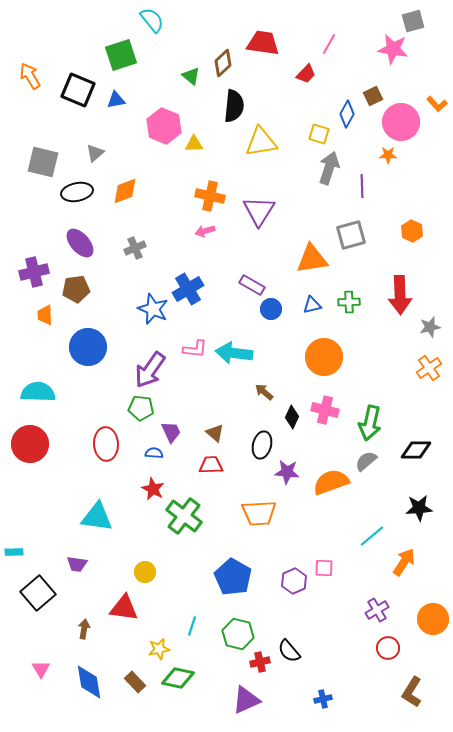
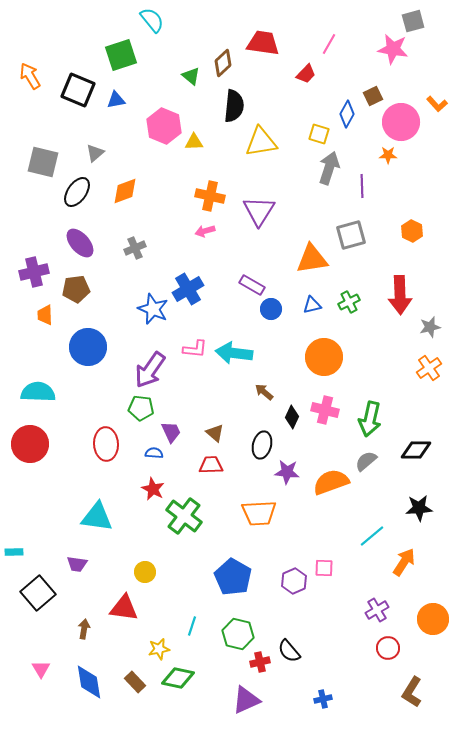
yellow triangle at (194, 144): moved 2 px up
black ellipse at (77, 192): rotated 44 degrees counterclockwise
green cross at (349, 302): rotated 25 degrees counterclockwise
green arrow at (370, 423): moved 4 px up
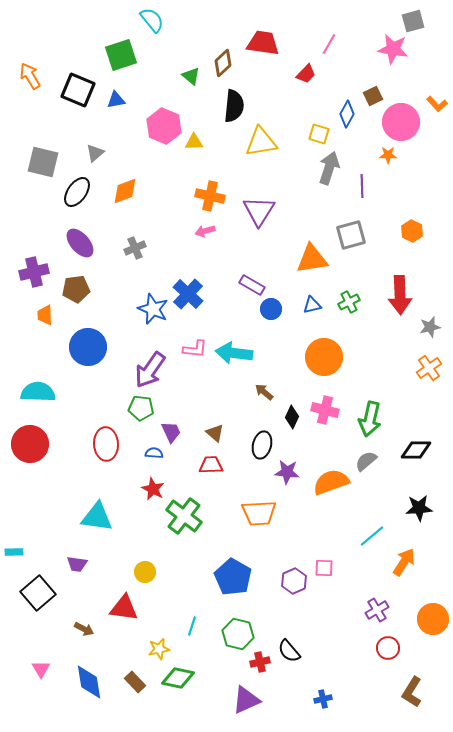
blue cross at (188, 289): moved 5 px down; rotated 16 degrees counterclockwise
brown arrow at (84, 629): rotated 108 degrees clockwise
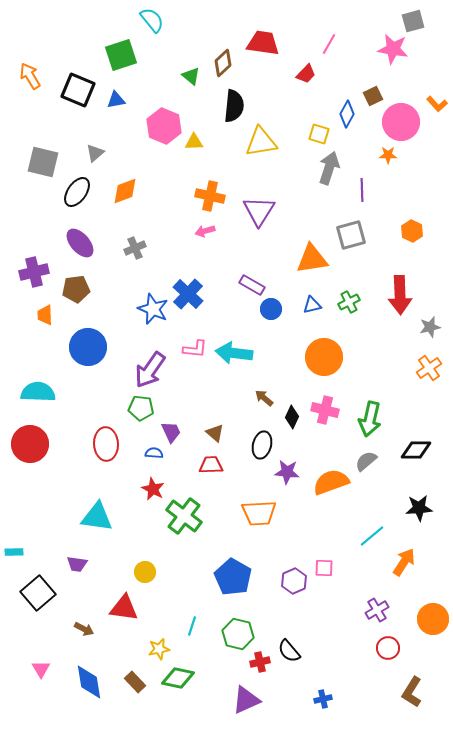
purple line at (362, 186): moved 4 px down
brown arrow at (264, 392): moved 6 px down
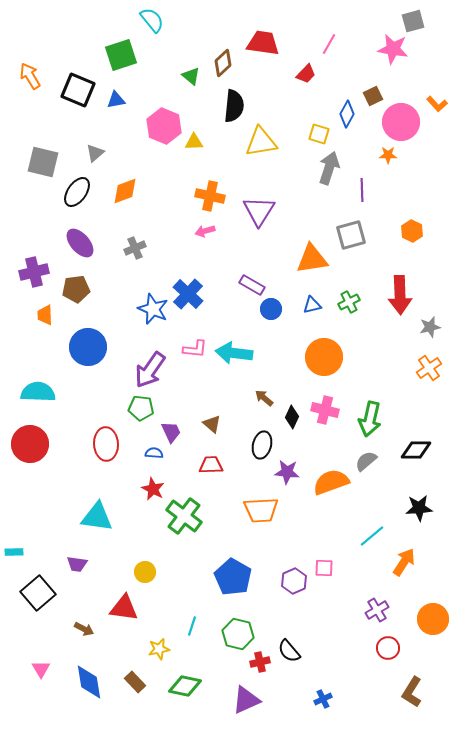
brown triangle at (215, 433): moved 3 px left, 9 px up
orange trapezoid at (259, 513): moved 2 px right, 3 px up
green diamond at (178, 678): moved 7 px right, 8 px down
blue cross at (323, 699): rotated 12 degrees counterclockwise
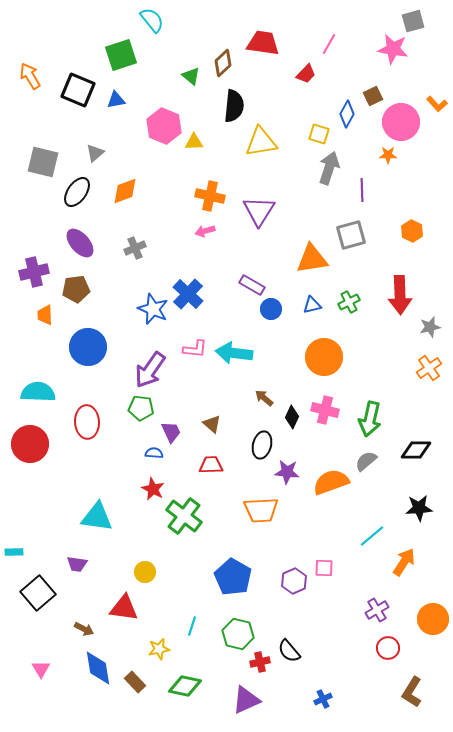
red ellipse at (106, 444): moved 19 px left, 22 px up
blue diamond at (89, 682): moved 9 px right, 14 px up
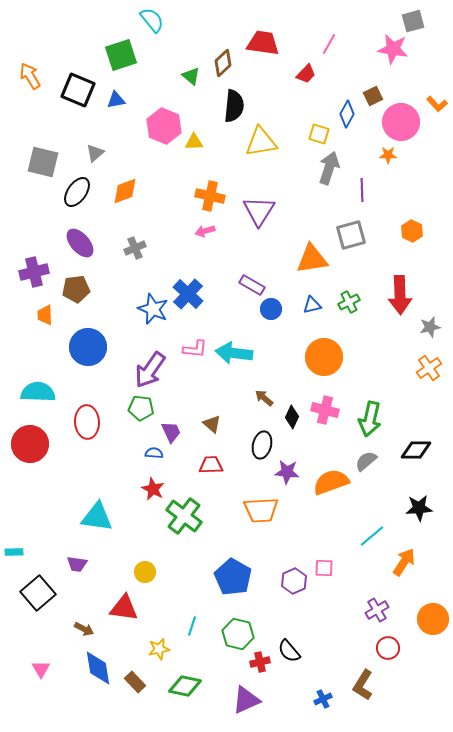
brown L-shape at (412, 692): moved 49 px left, 7 px up
